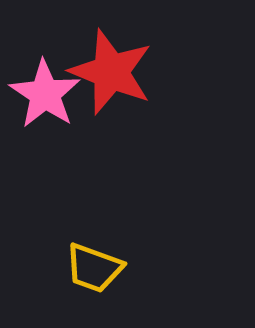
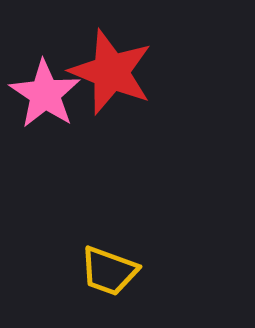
yellow trapezoid: moved 15 px right, 3 px down
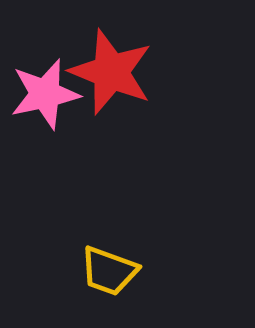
pink star: rotated 26 degrees clockwise
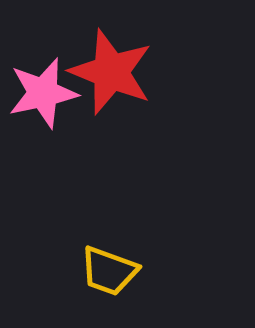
pink star: moved 2 px left, 1 px up
